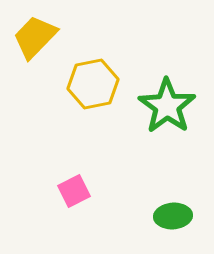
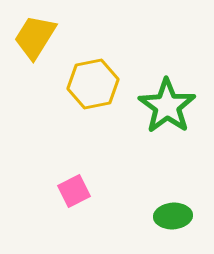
yellow trapezoid: rotated 12 degrees counterclockwise
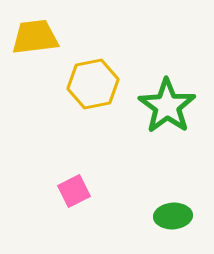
yellow trapezoid: rotated 51 degrees clockwise
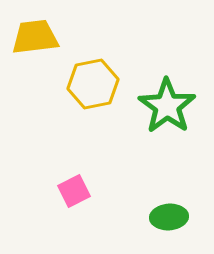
green ellipse: moved 4 px left, 1 px down
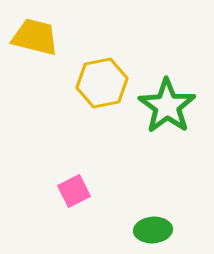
yellow trapezoid: rotated 21 degrees clockwise
yellow hexagon: moved 9 px right, 1 px up
green ellipse: moved 16 px left, 13 px down
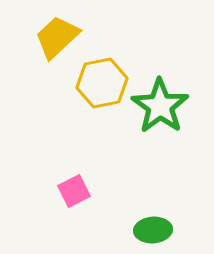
yellow trapezoid: moved 22 px right; rotated 57 degrees counterclockwise
green star: moved 7 px left
